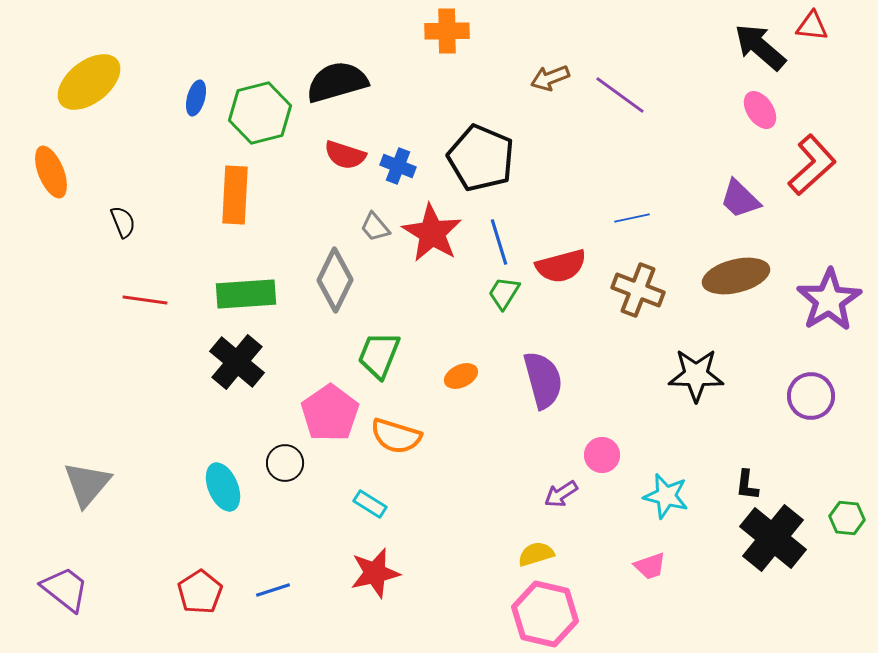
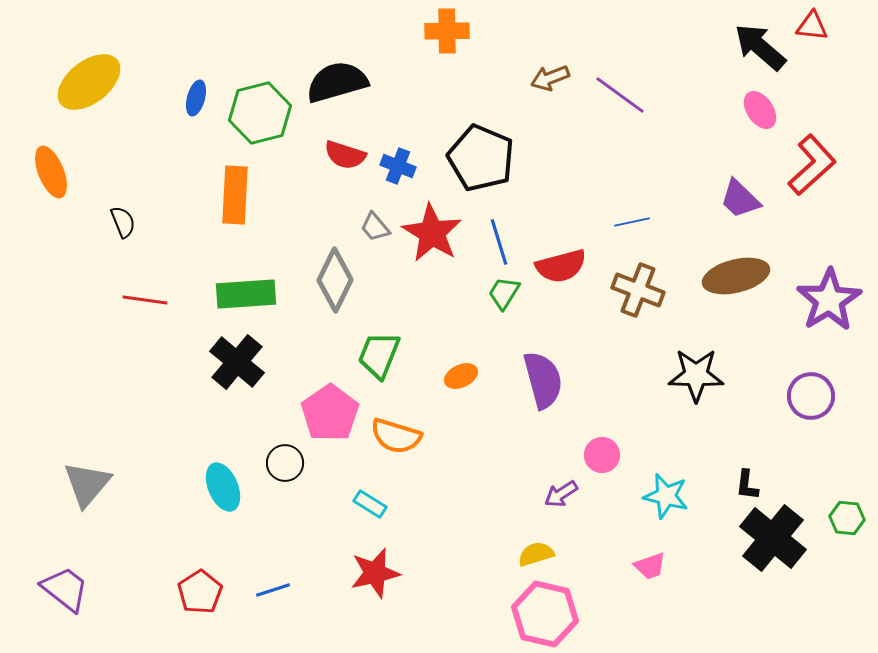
blue line at (632, 218): moved 4 px down
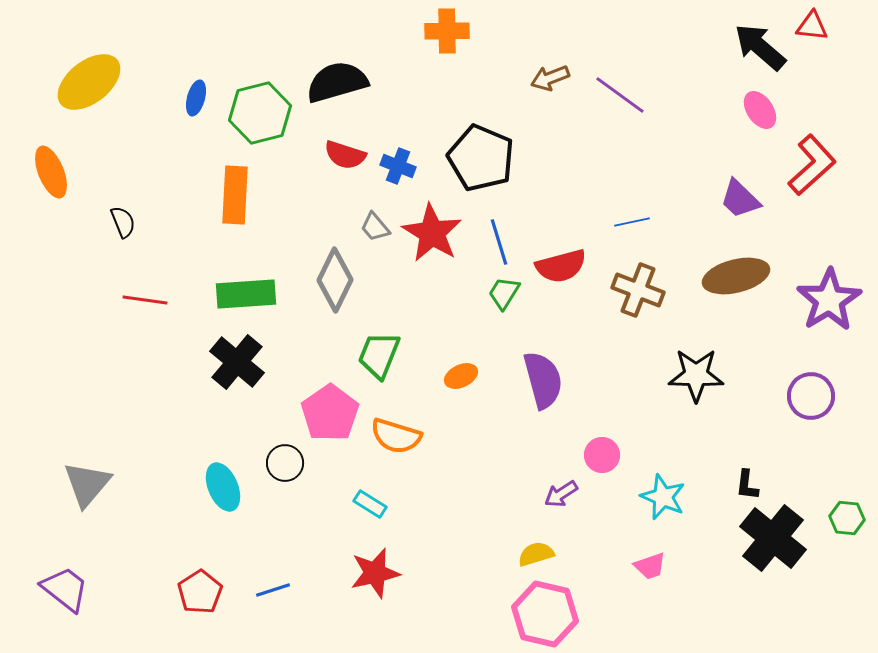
cyan star at (666, 496): moved 3 px left, 1 px down; rotated 9 degrees clockwise
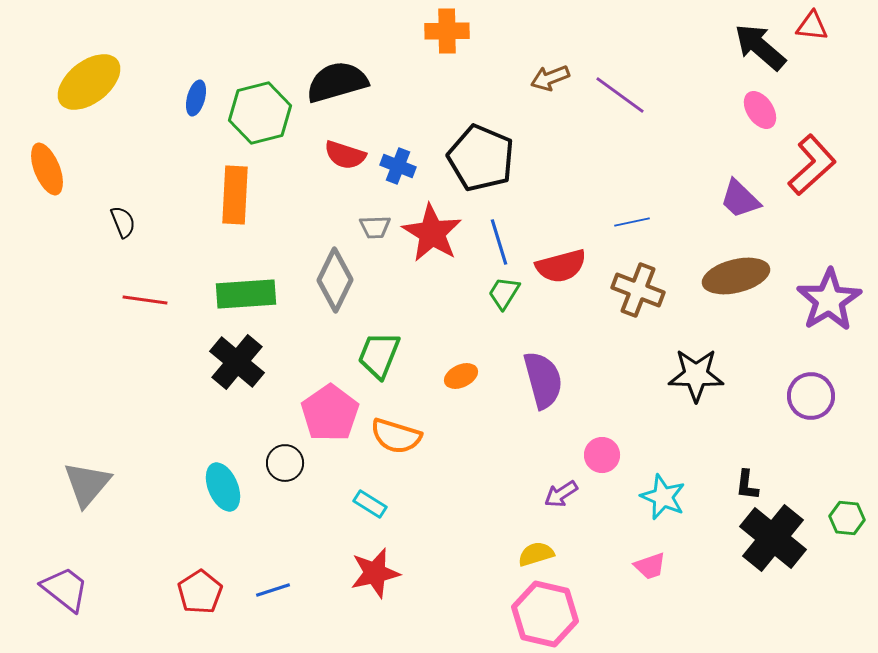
orange ellipse at (51, 172): moved 4 px left, 3 px up
gray trapezoid at (375, 227): rotated 52 degrees counterclockwise
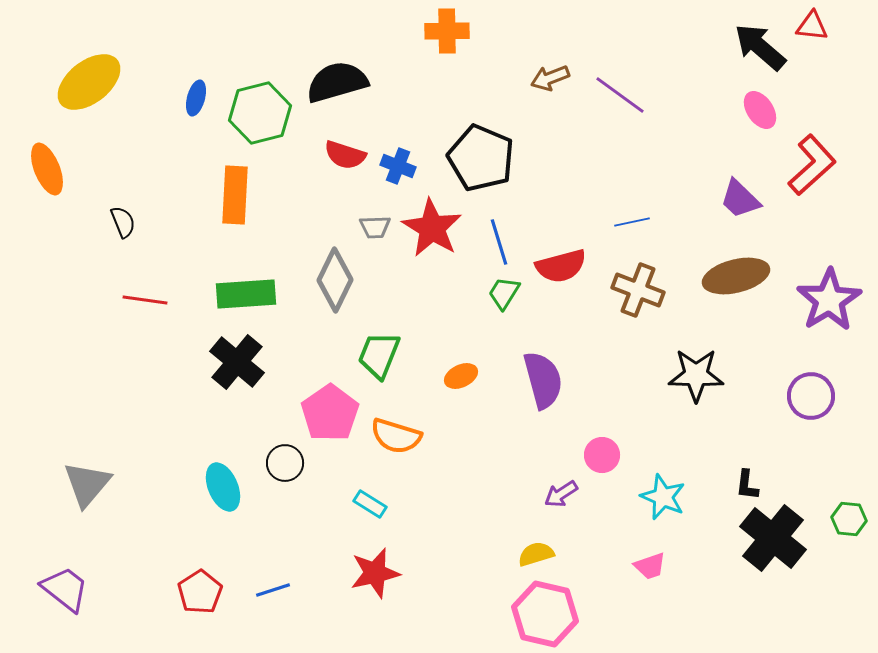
red star at (432, 233): moved 5 px up
green hexagon at (847, 518): moved 2 px right, 1 px down
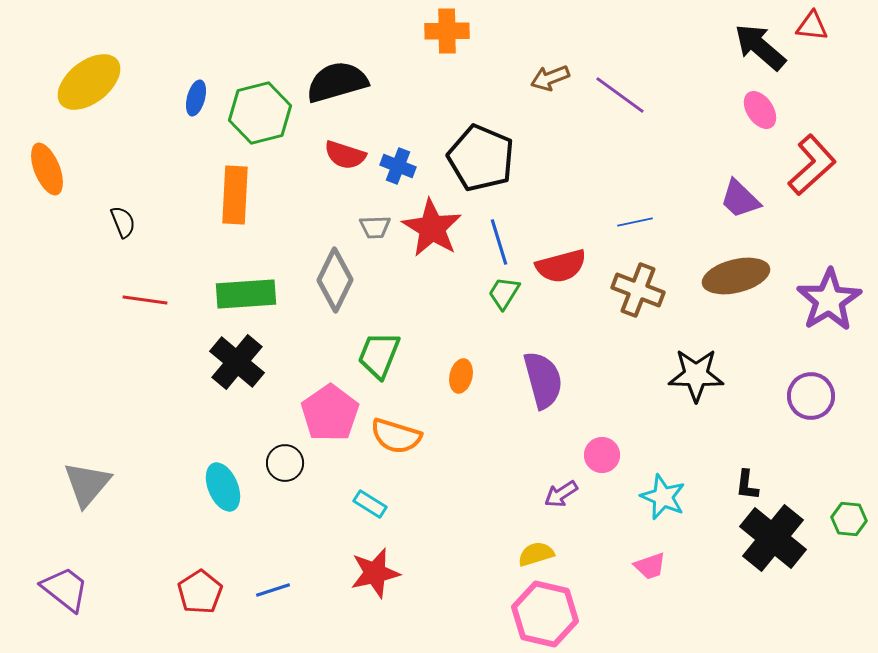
blue line at (632, 222): moved 3 px right
orange ellipse at (461, 376): rotated 52 degrees counterclockwise
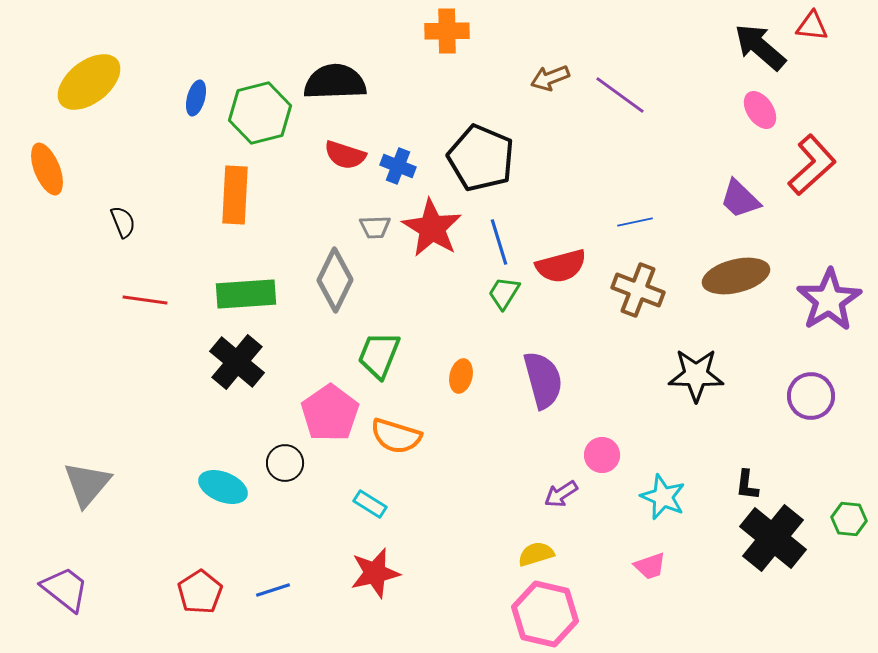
black semicircle at (337, 82): moved 2 px left; rotated 14 degrees clockwise
cyan ellipse at (223, 487): rotated 45 degrees counterclockwise
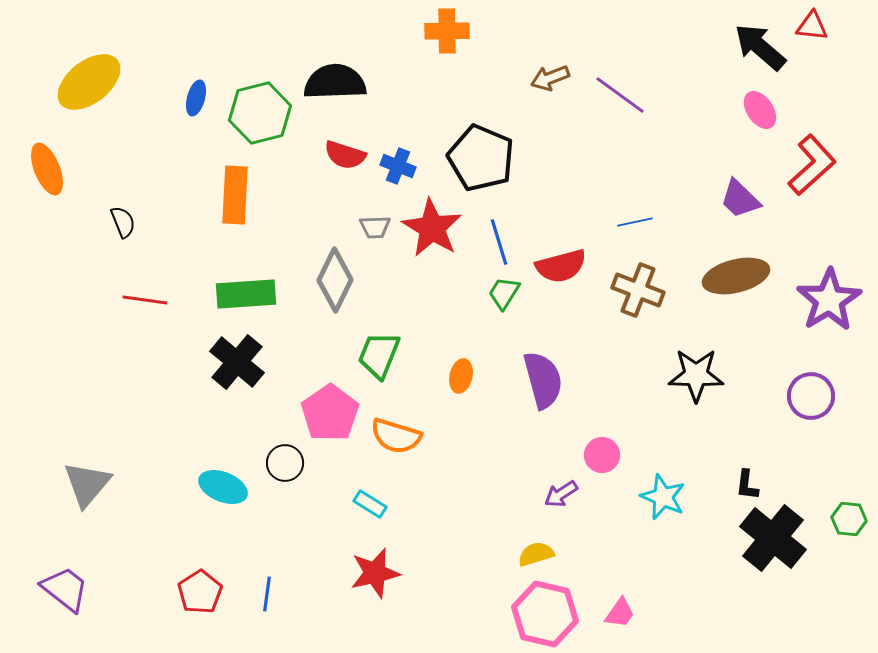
pink trapezoid at (650, 566): moved 30 px left, 47 px down; rotated 36 degrees counterclockwise
blue line at (273, 590): moved 6 px left, 4 px down; rotated 64 degrees counterclockwise
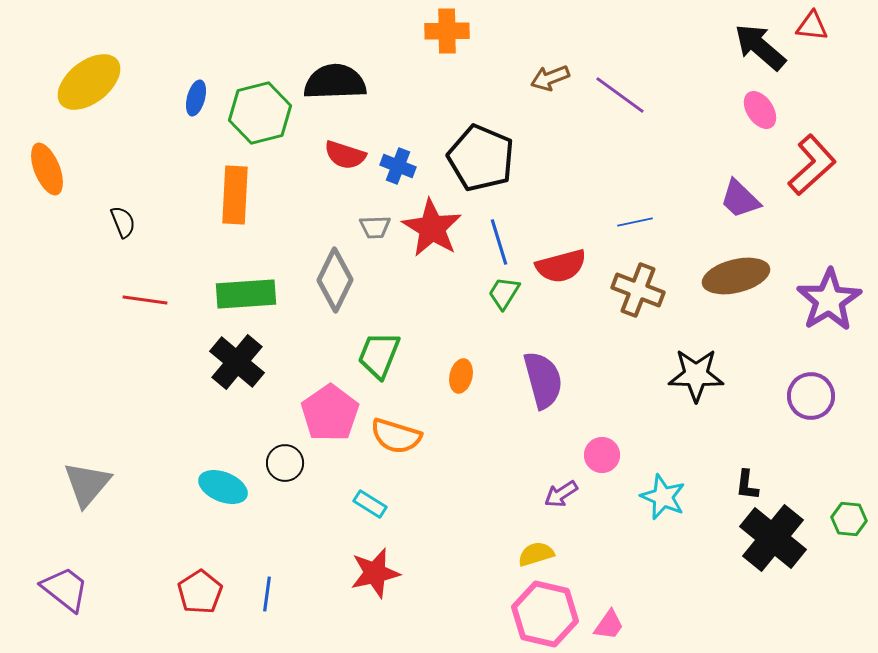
pink trapezoid at (620, 613): moved 11 px left, 12 px down
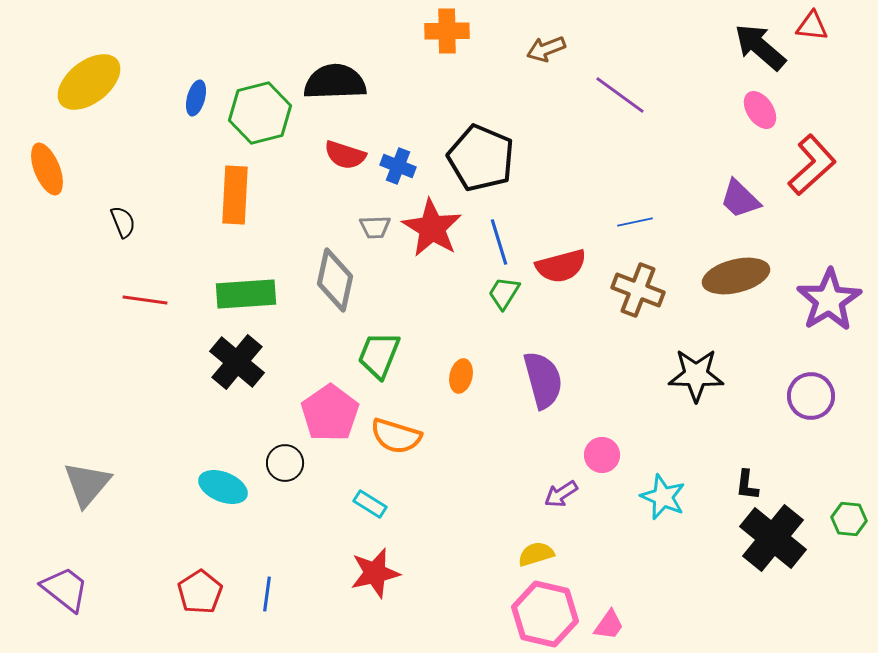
brown arrow at (550, 78): moved 4 px left, 29 px up
gray diamond at (335, 280): rotated 14 degrees counterclockwise
